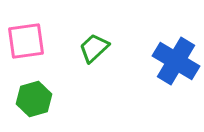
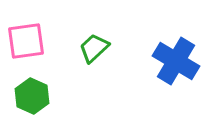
green hexagon: moved 2 px left, 3 px up; rotated 20 degrees counterclockwise
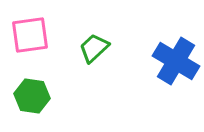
pink square: moved 4 px right, 6 px up
green hexagon: rotated 16 degrees counterclockwise
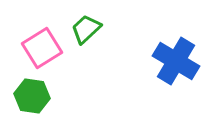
pink square: moved 12 px right, 13 px down; rotated 24 degrees counterclockwise
green trapezoid: moved 8 px left, 19 px up
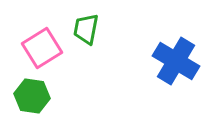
green trapezoid: rotated 36 degrees counterclockwise
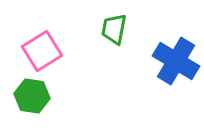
green trapezoid: moved 28 px right
pink square: moved 3 px down
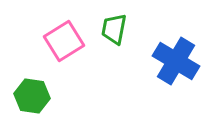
pink square: moved 22 px right, 10 px up
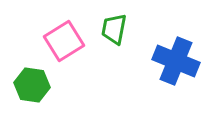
blue cross: rotated 9 degrees counterclockwise
green hexagon: moved 11 px up
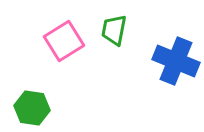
green trapezoid: moved 1 px down
green hexagon: moved 23 px down
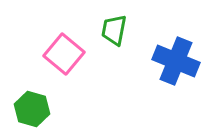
pink square: moved 13 px down; rotated 18 degrees counterclockwise
green hexagon: moved 1 px down; rotated 8 degrees clockwise
